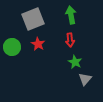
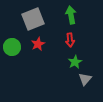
red star: rotated 16 degrees clockwise
green star: rotated 16 degrees clockwise
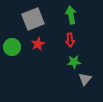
green star: moved 1 px left; rotated 24 degrees clockwise
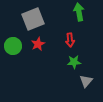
green arrow: moved 8 px right, 3 px up
green circle: moved 1 px right, 1 px up
gray triangle: moved 1 px right, 2 px down
